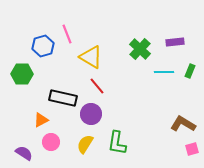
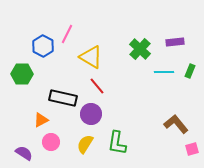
pink line: rotated 48 degrees clockwise
blue hexagon: rotated 15 degrees counterclockwise
brown L-shape: moved 7 px left; rotated 20 degrees clockwise
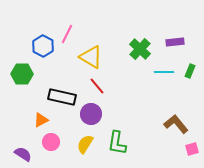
black rectangle: moved 1 px left, 1 px up
purple semicircle: moved 1 px left, 1 px down
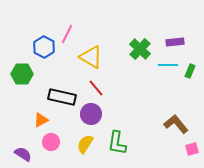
blue hexagon: moved 1 px right, 1 px down
cyan line: moved 4 px right, 7 px up
red line: moved 1 px left, 2 px down
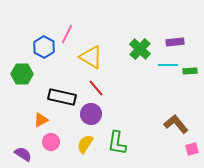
green rectangle: rotated 64 degrees clockwise
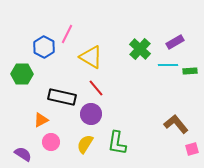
purple rectangle: rotated 24 degrees counterclockwise
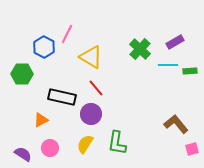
pink circle: moved 1 px left, 6 px down
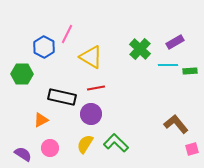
red line: rotated 60 degrees counterclockwise
green L-shape: moved 1 px left; rotated 125 degrees clockwise
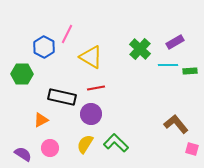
pink square: rotated 32 degrees clockwise
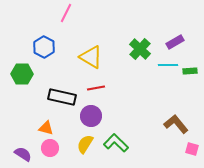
pink line: moved 1 px left, 21 px up
purple circle: moved 2 px down
orange triangle: moved 5 px right, 8 px down; rotated 42 degrees clockwise
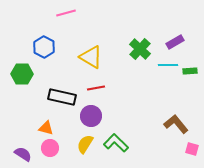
pink line: rotated 48 degrees clockwise
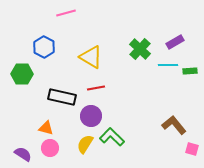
brown L-shape: moved 2 px left, 1 px down
green L-shape: moved 4 px left, 6 px up
